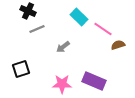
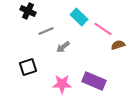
gray line: moved 9 px right, 2 px down
black square: moved 7 px right, 2 px up
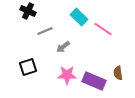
gray line: moved 1 px left
brown semicircle: moved 28 px down; rotated 80 degrees counterclockwise
pink star: moved 5 px right, 9 px up
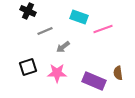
cyan rectangle: rotated 24 degrees counterclockwise
pink line: rotated 54 degrees counterclockwise
pink star: moved 10 px left, 2 px up
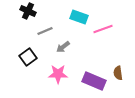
black square: moved 10 px up; rotated 18 degrees counterclockwise
pink star: moved 1 px right, 1 px down
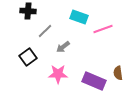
black cross: rotated 21 degrees counterclockwise
gray line: rotated 21 degrees counterclockwise
